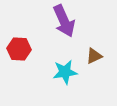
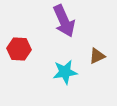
brown triangle: moved 3 px right
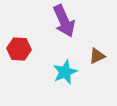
cyan star: rotated 15 degrees counterclockwise
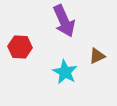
red hexagon: moved 1 px right, 2 px up
cyan star: rotated 20 degrees counterclockwise
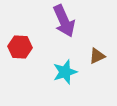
cyan star: rotated 25 degrees clockwise
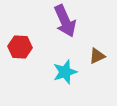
purple arrow: moved 1 px right
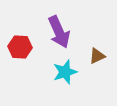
purple arrow: moved 6 px left, 11 px down
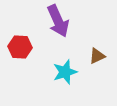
purple arrow: moved 1 px left, 11 px up
